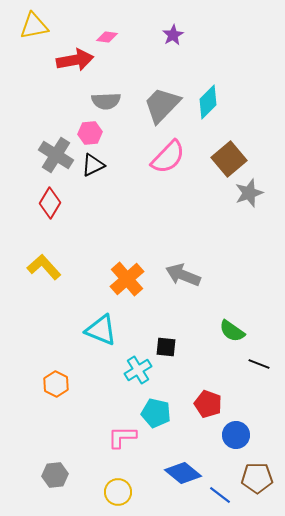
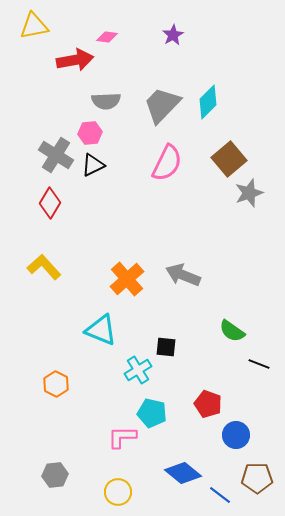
pink semicircle: moved 1 px left, 6 px down; rotated 18 degrees counterclockwise
cyan pentagon: moved 4 px left
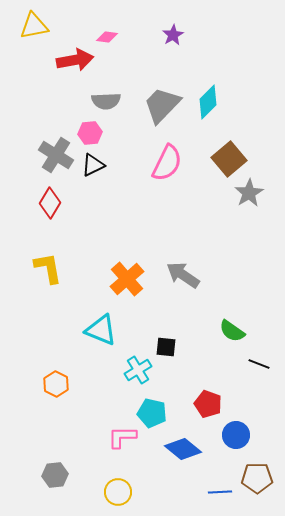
gray star: rotated 12 degrees counterclockwise
yellow L-shape: moved 4 px right, 1 px down; rotated 32 degrees clockwise
gray arrow: rotated 12 degrees clockwise
blue diamond: moved 24 px up
blue line: moved 3 px up; rotated 40 degrees counterclockwise
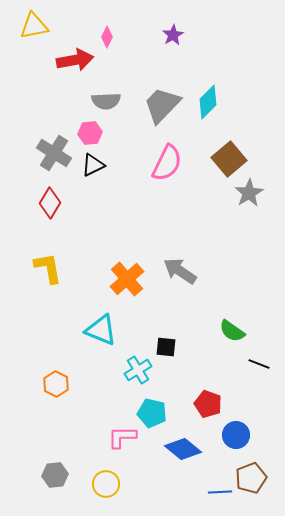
pink diamond: rotated 70 degrees counterclockwise
gray cross: moved 2 px left, 2 px up
gray arrow: moved 3 px left, 4 px up
brown pentagon: moved 6 px left; rotated 20 degrees counterclockwise
yellow circle: moved 12 px left, 8 px up
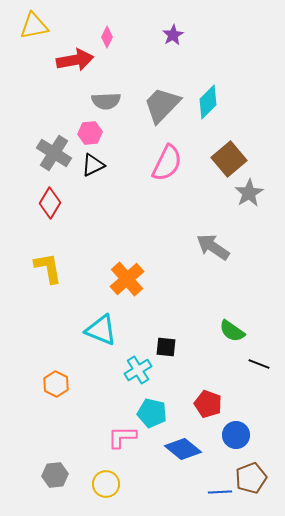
gray arrow: moved 33 px right, 24 px up
